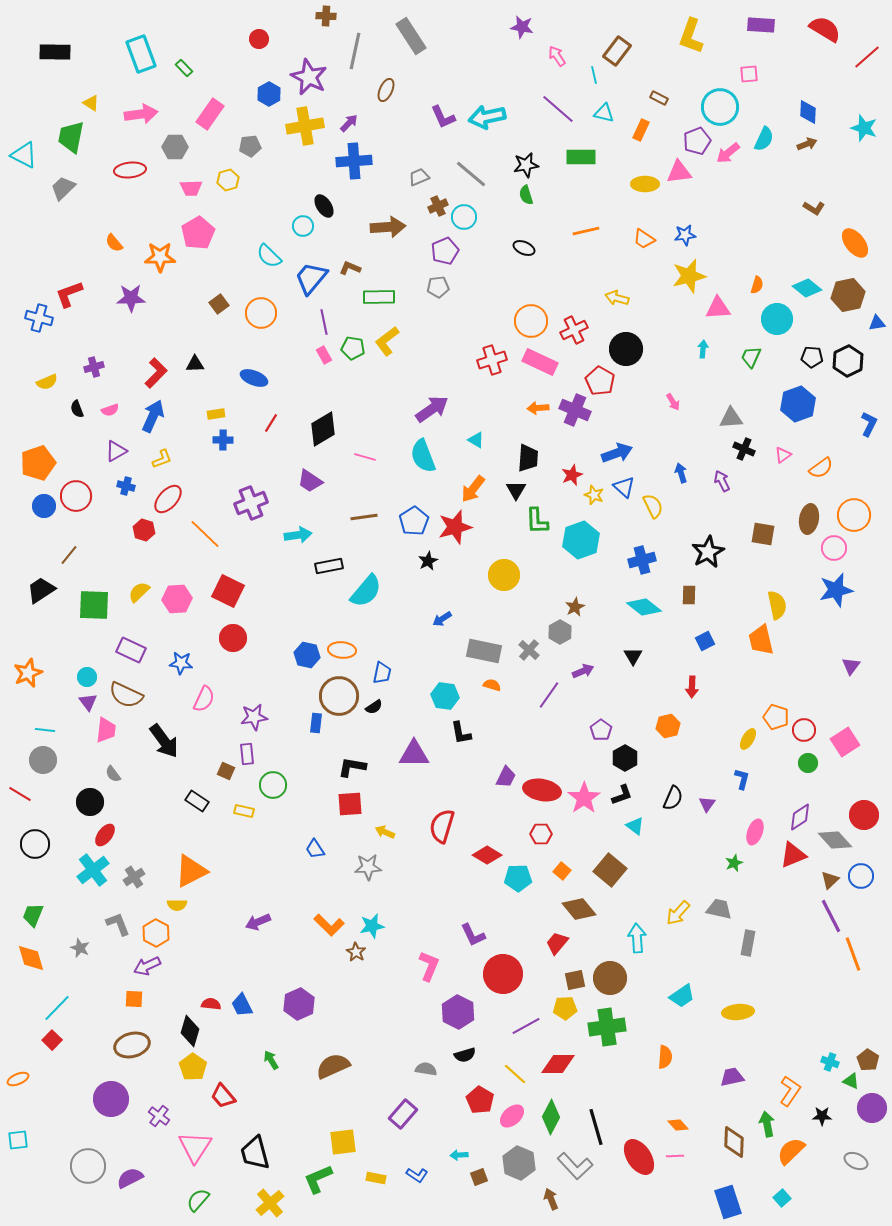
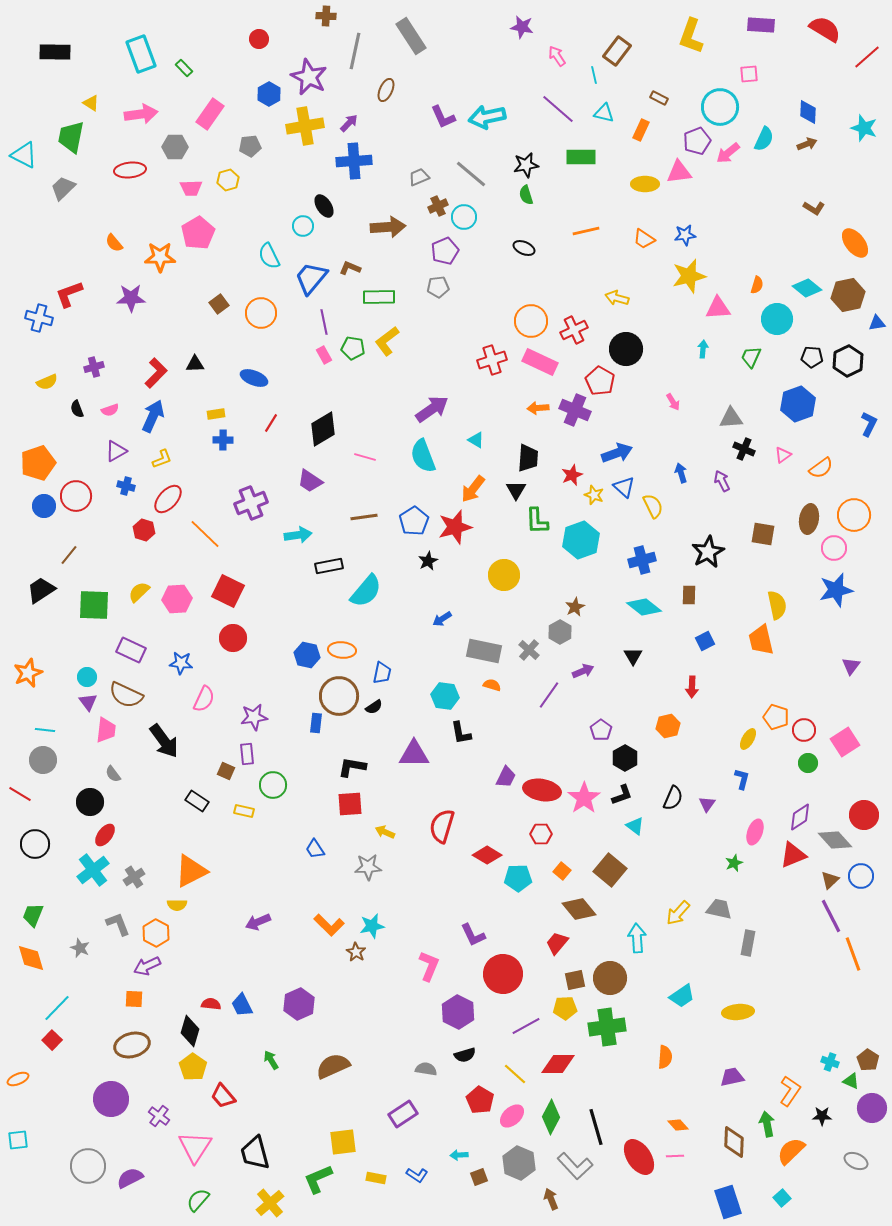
cyan semicircle at (269, 256): rotated 20 degrees clockwise
purple rectangle at (403, 1114): rotated 16 degrees clockwise
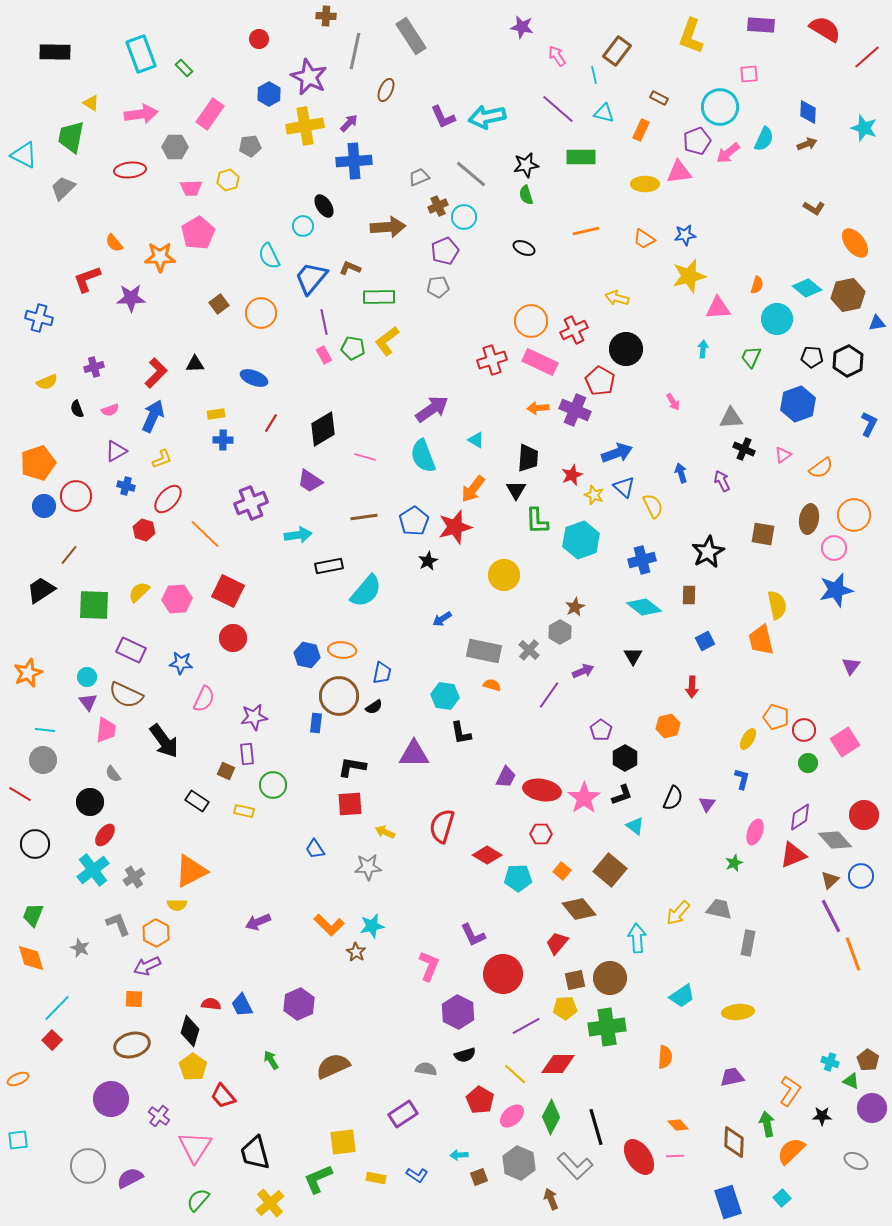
red L-shape at (69, 294): moved 18 px right, 15 px up
